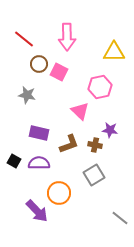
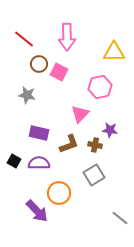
pink triangle: moved 3 px down; rotated 30 degrees clockwise
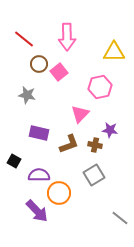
pink square: rotated 24 degrees clockwise
purple semicircle: moved 12 px down
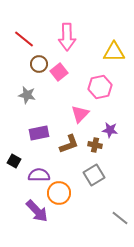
purple rectangle: rotated 24 degrees counterclockwise
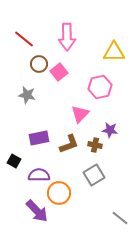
purple rectangle: moved 5 px down
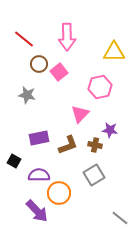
brown L-shape: moved 1 px left, 1 px down
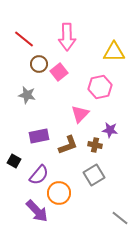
purple rectangle: moved 2 px up
purple semicircle: rotated 130 degrees clockwise
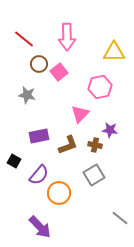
purple arrow: moved 3 px right, 16 px down
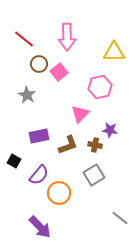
gray star: rotated 18 degrees clockwise
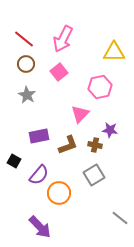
pink arrow: moved 4 px left, 2 px down; rotated 28 degrees clockwise
brown circle: moved 13 px left
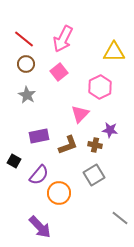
pink hexagon: rotated 15 degrees counterclockwise
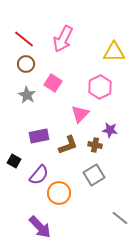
pink square: moved 6 px left, 11 px down; rotated 18 degrees counterclockwise
